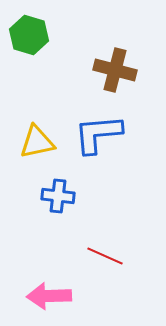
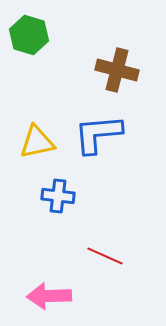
brown cross: moved 2 px right
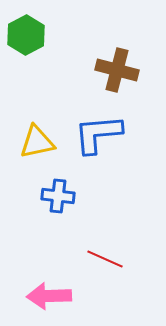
green hexagon: moved 3 px left; rotated 15 degrees clockwise
red line: moved 3 px down
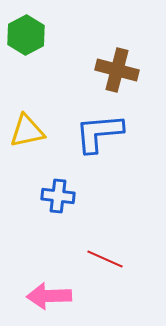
blue L-shape: moved 1 px right, 1 px up
yellow triangle: moved 10 px left, 11 px up
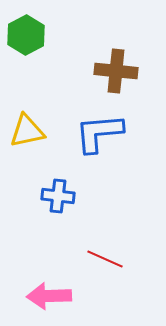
brown cross: moved 1 px left, 1 px down; rotated 9 degrees counterclockwise
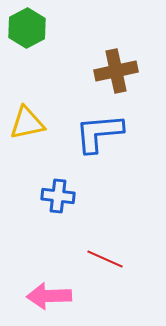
green hexagon: moved 1 px right, 7 px up
brown cross: rotated 18 degrees counterclockwise
yellow triangle: moved 8 px up
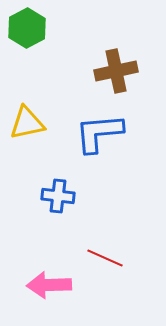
red line: moved 1 px up
pink arrow: moved 11 px up
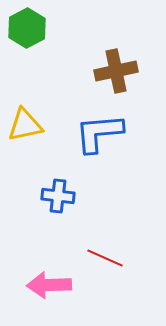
yellow triangle: moved 2 px left, 2 px down
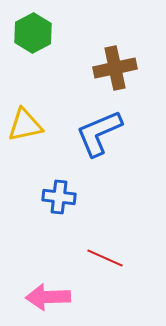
green hexagon: moved 6 px right, 5 px down
brown cross: moved 1 px left, 3 px up
blue L-shape: rotated 18 degrees counterclockwise
blue cross: moved 1 px right, 1 px down
pink arrow: moved 1 px left, 12 px down
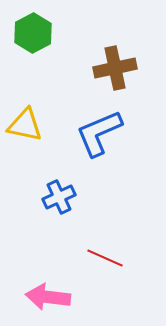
yellow triangle: rotated 24 degrees clockwise
blue cross: rotated 32 degrees counterclockwise
pink arrow: rotated 9 degrees clockwise
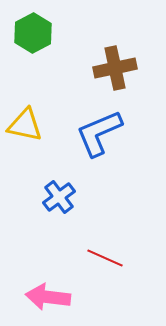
blue cross: rotated 12 degrees counterclockwise
